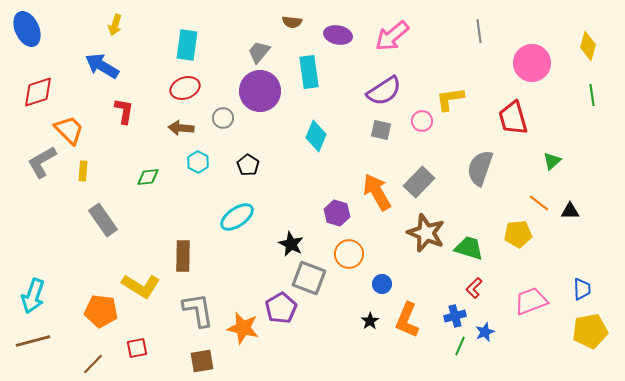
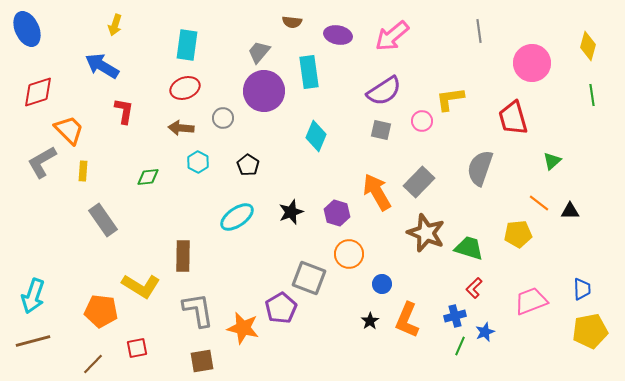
purple circle at (260, 91): moved 4 px right
black star at (291, 244): moved 32 px up; rotated 25 degrees clockwise
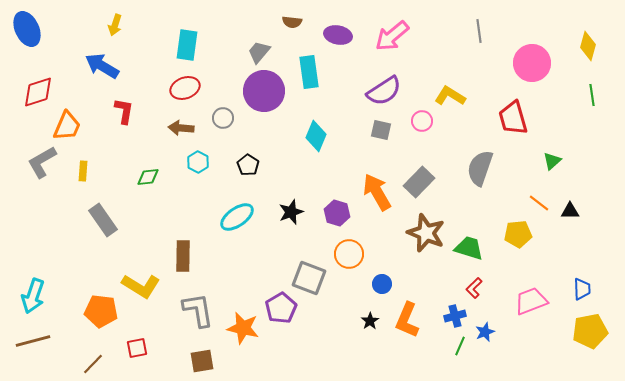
yellow L-shape at (450, 99): moved 3 px up; rotated 40 degrees clockwise
orange trapezoid at (69, 130): moved 2 px left, 4 px up; rotated 68 degrees clockwise
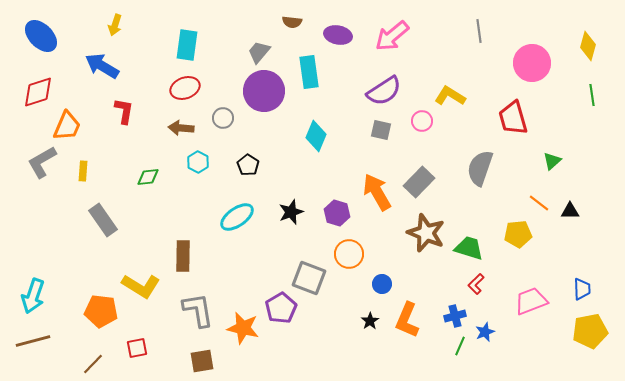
blue ellipse at (27, 29): moved 14 px right, 7 px down; rotated 20 degrees counterclockwise
red L-shape at (474, 288): moved 2 px right, 4 px up
